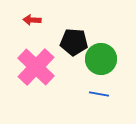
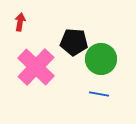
red arrow: moved 12 px left, 2 px down; rotated 96 degrees clockwise
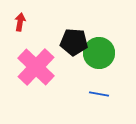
green circle: moved 2 px left, 6 px up
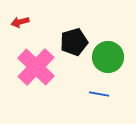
red arrow: rotated 114 degrees counterclockwise
black pentagon: rotated 20 degrees counterclockwise
green circle: moved 9 px right, 4 px down
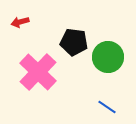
black pentagon: rotated 24 degrees clockwise
pink cross: moved 2 px right, 5 px down
blue line: moved 8 px right, 13 px down; rotated 24 degrees clockwise
